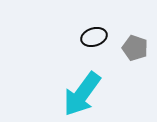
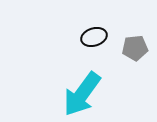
gray pentagon: rotated 25 degrees counterclockwise
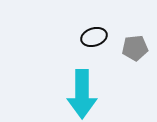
cyan arrow: rotated 36 degrees counterclockwise
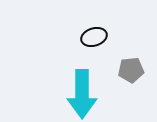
gray pentagon: moved 4 px left, 22 px down
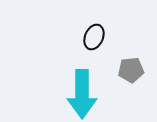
black ellipse: rotated 50 degrees counterclockwise
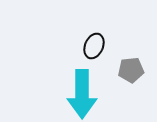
black ellipse: moved 9 px down
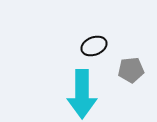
black ellipse: rotated 45 degrees clockwise
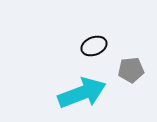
cyan arrow: moved 1 px up; rotated 111 degrees counterclockwise
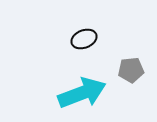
black ellipse: moved 10 px left, 7 px up
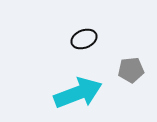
cyan arrow: moved 4 px left
